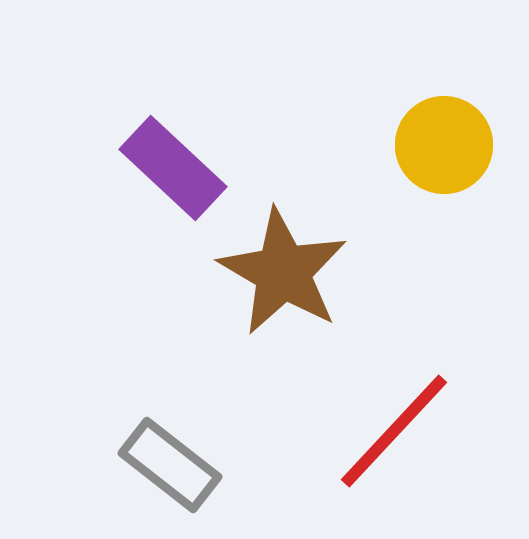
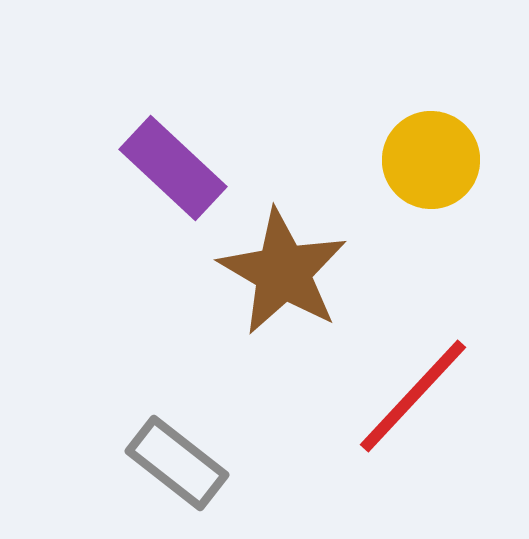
yellow circle: moved 13 px left, 15 px down
red line: moved 19 px right, 35 px up
gray rectangle: moved 7 px right, 2 px up
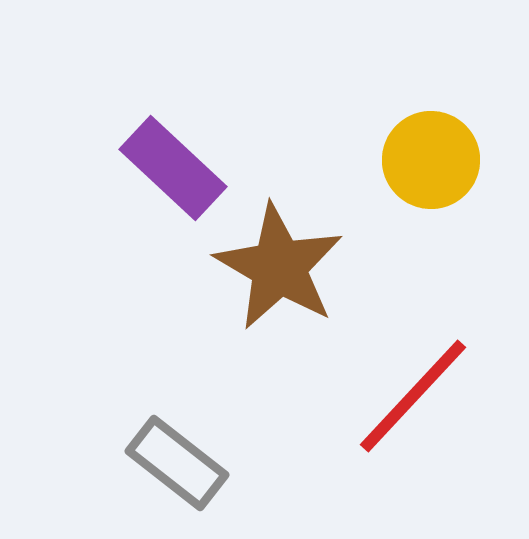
brown star: moved 4 px left, 5 px up
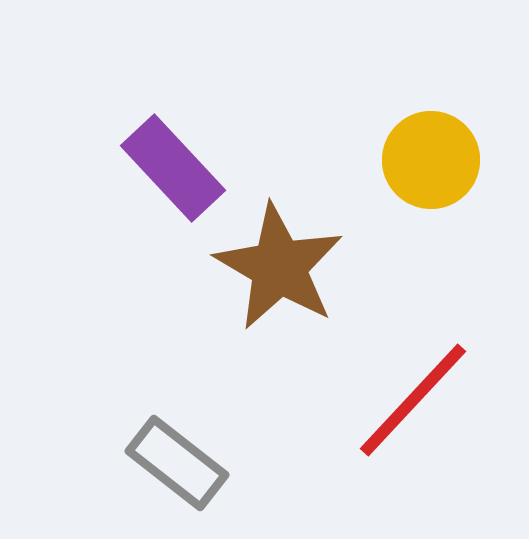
purple rectangle: rotated 4 degrees clockwise
red line: moved 4 px down
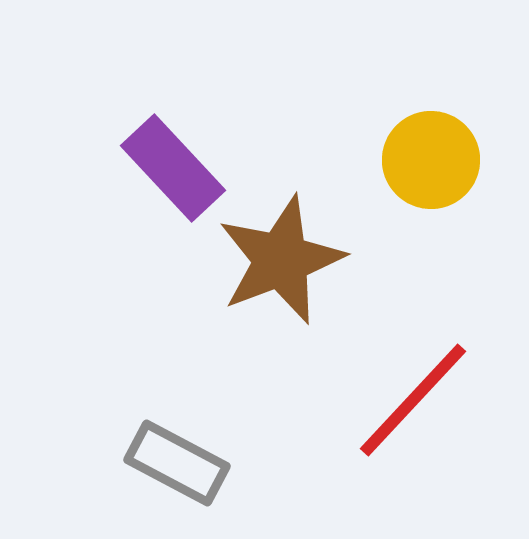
brown star: moved 2 px right, 7 px up; rotated 21 degrees clockwise
gray rectangle: rotated 10 degrees counterclockwise
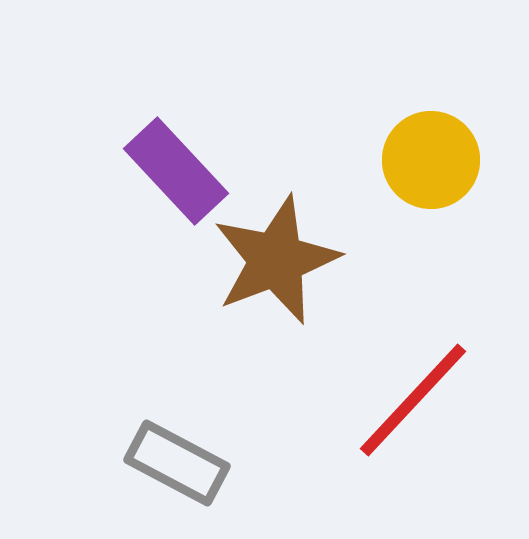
purple rectangle: moved 3 px right, 3 px down
brown star: moved 5 px left
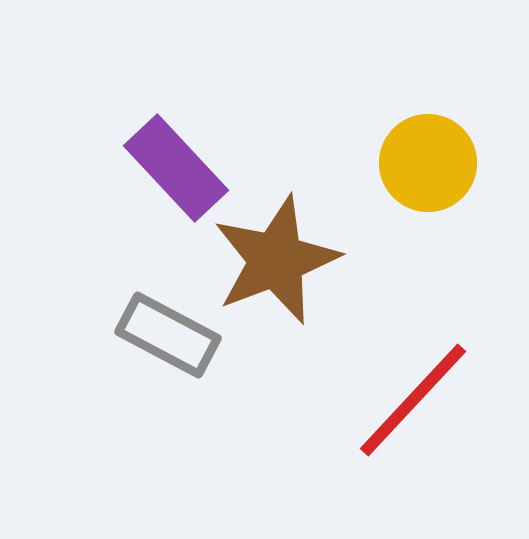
yellow circle: moved 3 px left, 3 px down
purple rectangle: moved 3 px up
gray rectangle: moved 9 px left, 128 px up
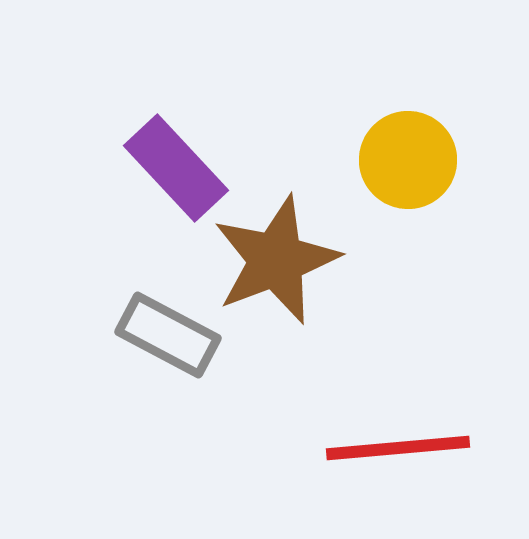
yellow circle: moved 20 px left, 3 px up
red line: moved 15 px left, 48 px down; rotated 42 degrees clockwise
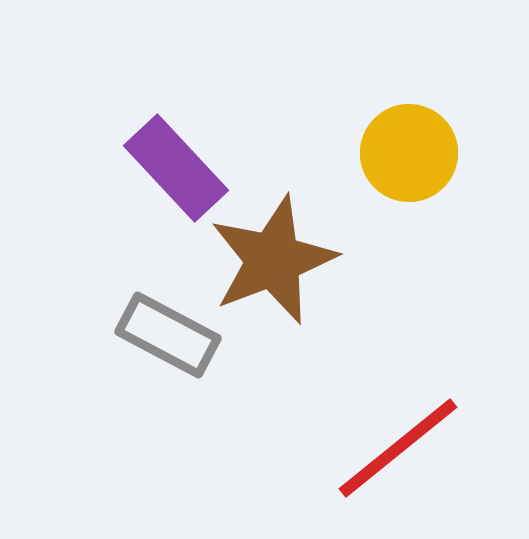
yellow circle: moved 1 px right, 7 px up
brown star: moved 3 px left
red line: rotated 34 degrees counterclockwise
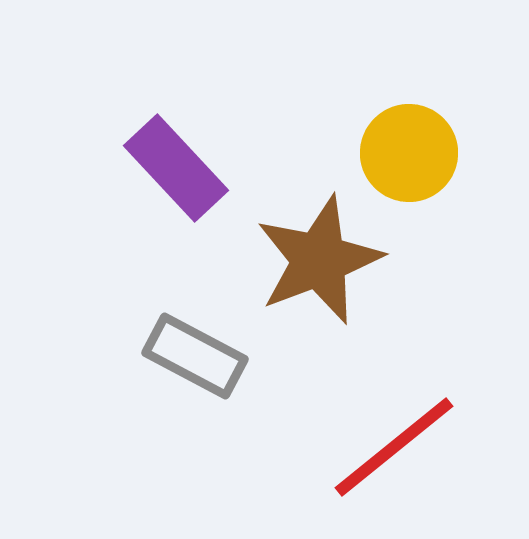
brown star: moved 46 px right
gray rectangle: moved 27 px right, 21 px down
red line: moved 4 px left, 1 px up
